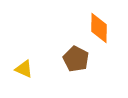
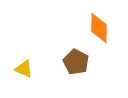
brown pentagon: moved 3 px down
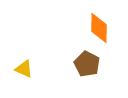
brown pentagon: moved 11 px right, 2 px down
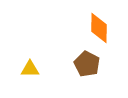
yellow triangle: moved 6 px right; rotated 24 degrees counterclockwise
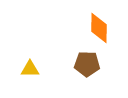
brown pentagon: rotated 25 degrees counterclockwise
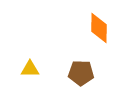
brown pentagon: moved 6 px left, 9 px down
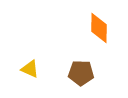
yellow triangle: rotated 24 degrees clockwise
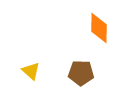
yellow triangle: moved 1 px right, 2 px down; rotated 18 degrees clockwise
